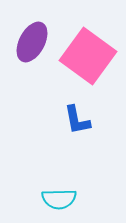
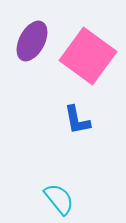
purple ellipse: moved 1 px up
cyan semicircle: rotated 128 degrees counterclockwise
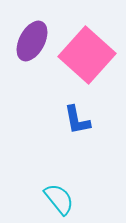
pink square: moved 1 px left, 1 px up; rotated 6 degrees clockwise
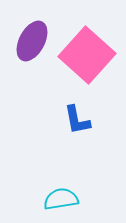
cyan semicircle: moved 2 px right; rotated 60 degrees counterclockwise
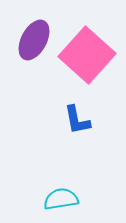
purple ellipse: moved 2 px right, 1 px up
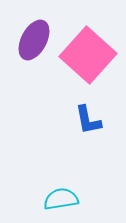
pink square: moved 1 px right
blue L-shape: moved 11 px right
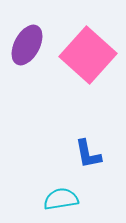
purple ellipse: moved 7 px left, 5 px down
blue L-shape: moved 34 px down
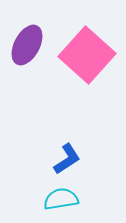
pink square: moved 1 px left
blue L-shape: moved 21 px left, 5 px down; rotated 112 degrees counterclockwise
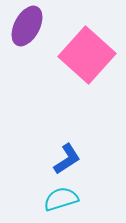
purple ellipse: moved 19 px up
cyan semicircle: rotated 8 degrees counterclockwise
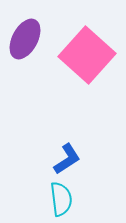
purple ellipse: moved 2 px left, 13 px down
cyan semicircle: rotated 100 degrees clockwise
